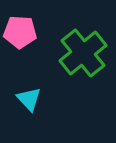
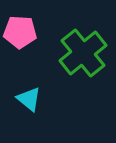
cyan triangle: rotated 8 degrees counterclockwise
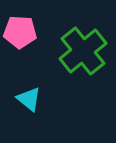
green cross: moved 2 px up
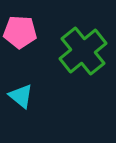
cyan triangle: moved 8 px left, 3 px up
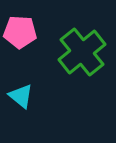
green cross: moved 1 px left, 1 px down
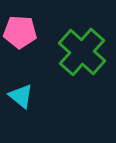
green cross: rotated 9 degrees counterclockwise
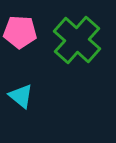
green cross: moved 5 px left, 12 px up
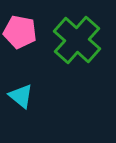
pink pentagon: rotated 8 degrees clockwise
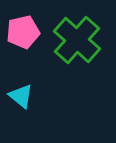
pink pentagon: moved 3 px right; rotated 24 degrees counterclockwise
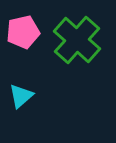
cyan triangle: rotated 40 degrees clockwise
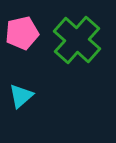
pink pentagon: moved 1 px left, 1 px down
